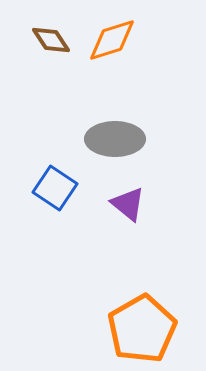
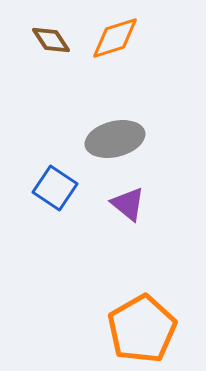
orange diamond: moved 3 px right, 2 px up
gray ellipse: rotated 14 degrees counterclockwise
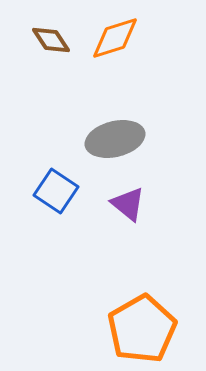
blue square: moved 1 px right, 3 px down
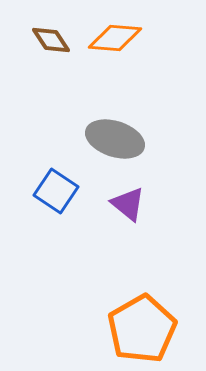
orange diamond: rotated 22 degrees clockwise
gray ellipse: rotated 32 degrees clockwise
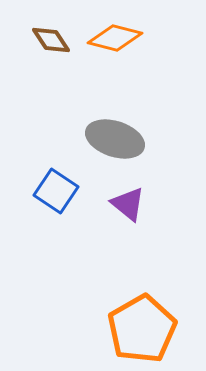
orange diamond: rotated 10 degrees clockwise
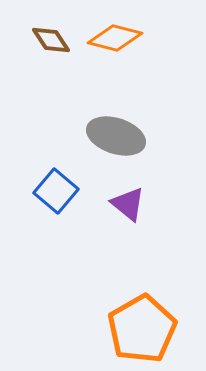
gray ellipse: moved 1 px right, 3 px up
blue square: rotated 6 degrees clockwise
